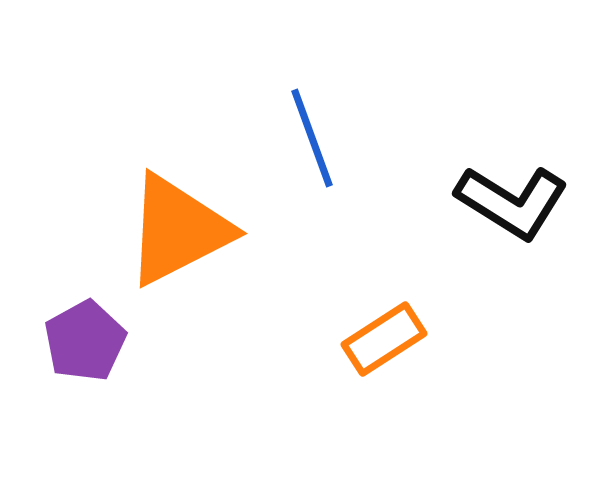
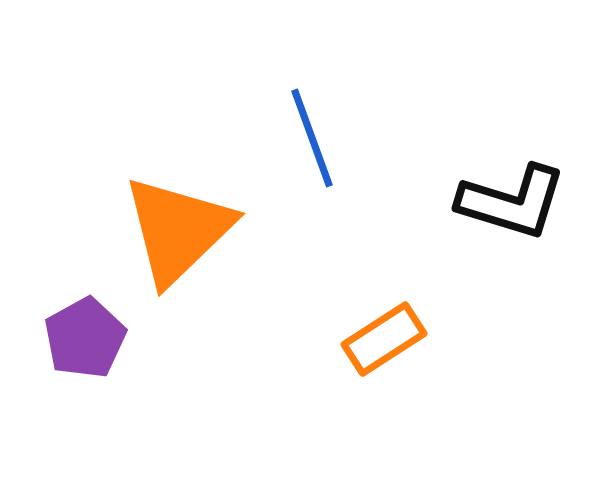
black L-shape: rotated 15 degrees counterclockwise
orange triangle: rotated 17 degrees counterclockwise
purple pentagon: moved 3 px up
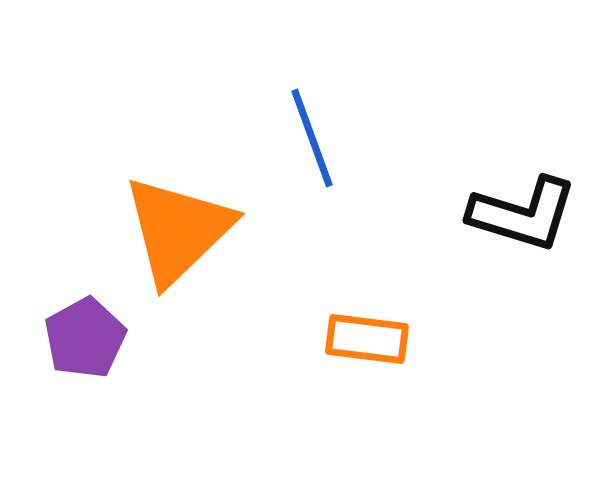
black L-shape: moved 11 px right, 12 px down
orange rectangle: moved 17 px left; rotated 40 degrees clockwise
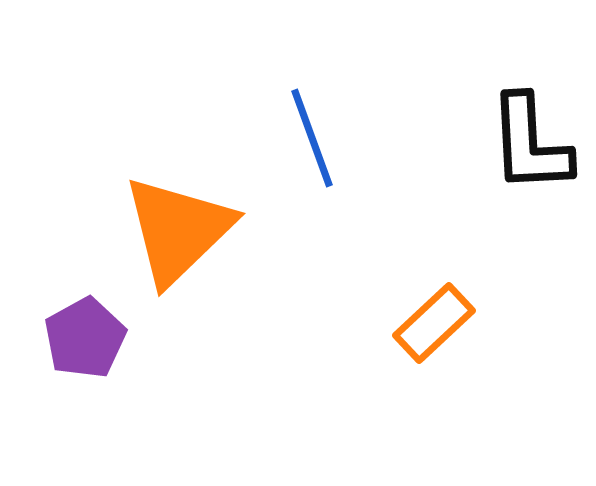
black L-shape: moved 7 px right, 70 px up; rotated 70 degrees clockwise
orange rectangle: moved 67 px right, 16 px up; rotated 50 degrees counterclockwise
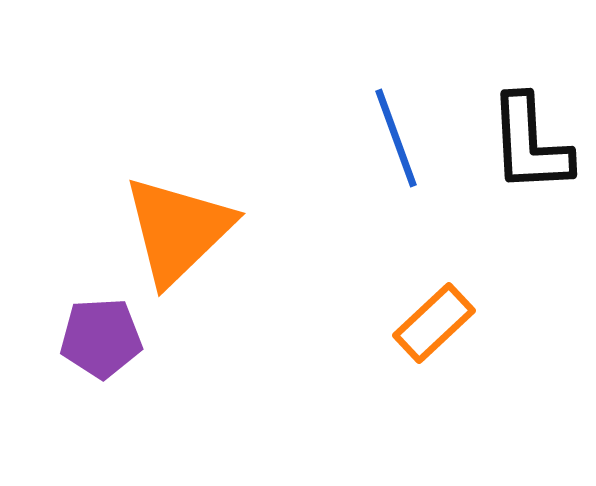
blue line: moved 84 px right
purple pentagon: moved 16 px right; rotated 26 degrees clockwise
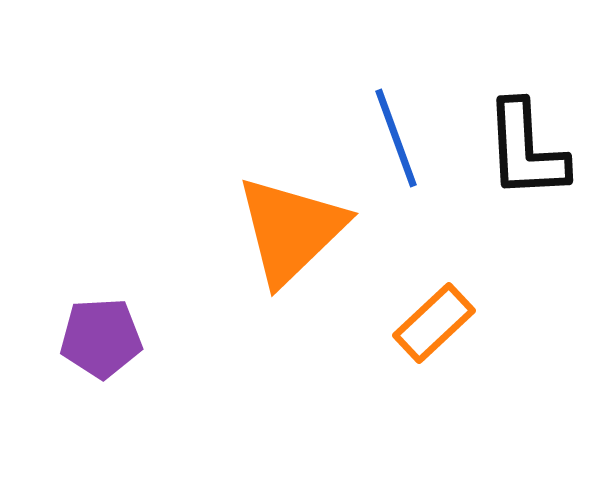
black L-shape: moved 4 px left, 6 px down
orange triangle: moved 113 px right
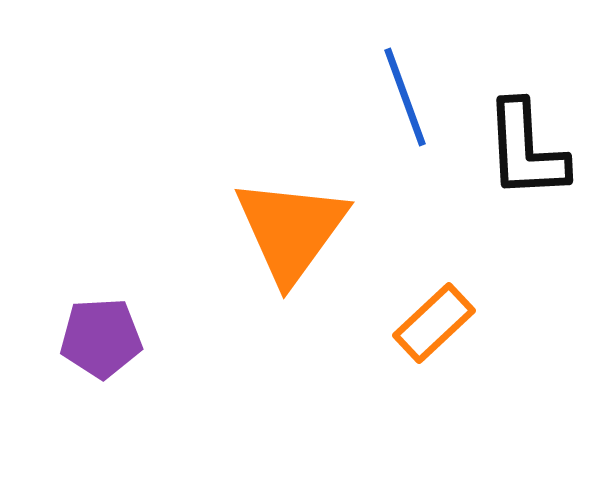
blue line: moved 9 px right, 41 px up
orange triangle: rotated 10 degrees counterclockwise
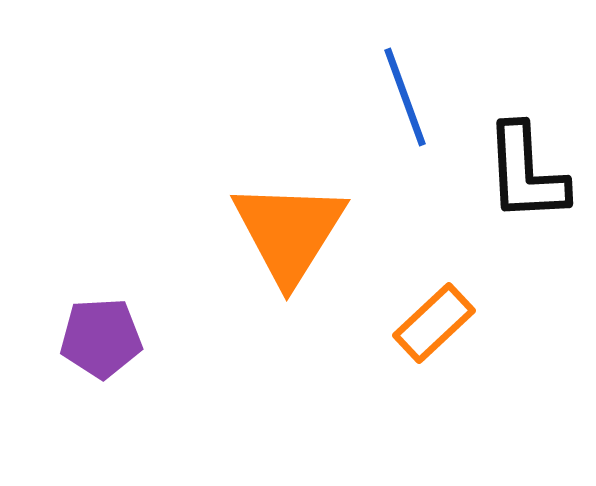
black L-shape: moved 23 px down
orange triangle: moved 2 px left, 2 px down; rotated 4 degrees counterclockwise
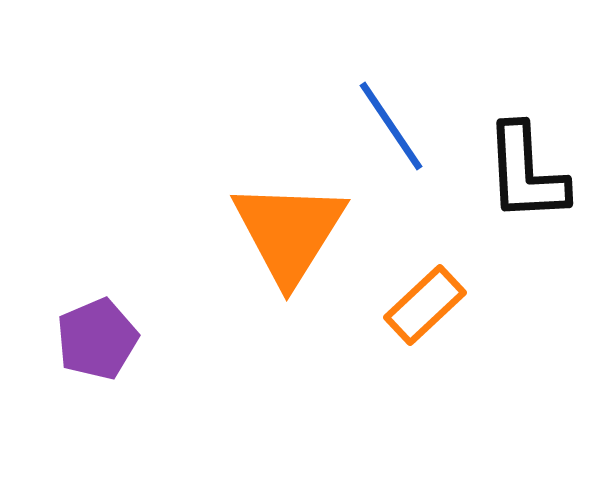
blue line: moved 14 px left, 29 px down; rotated 14 degrees counterclockwise
orange rectangle: moved 9 px left, 18 px up
purple pentagon: moved 4 px left, 1 px down; rotated 20 degrees counterclockwise
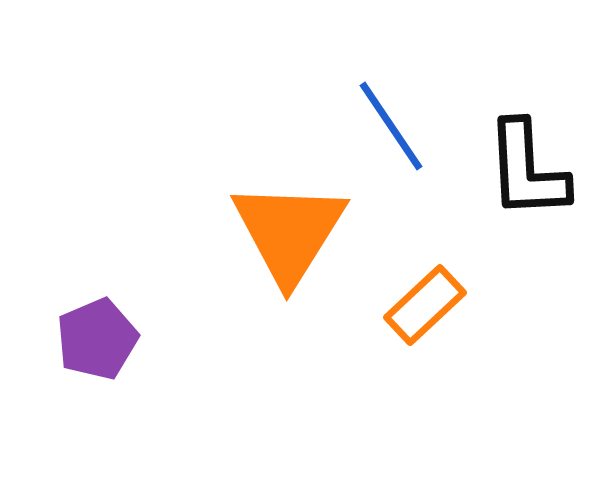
black L-shape: moved 1 px right, 3 px up
